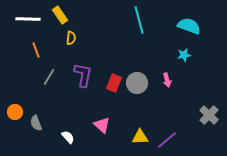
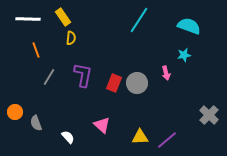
yellow rectangle: moved 3 px right, 2 px down
cyan line: rotated 48 degrees clockwise
pink arrow: moved 1 px left, 7 px up
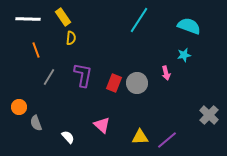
orange circle: moved 4 px right, 5 px up
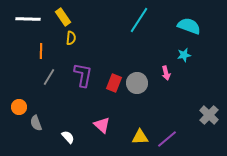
orange line: moved 5 px right, 1 px down; rotated 21 degrees clockwise
purple line: moved 1 px up
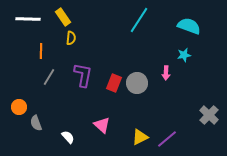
pink arrow: rotated 16 degrees clockwise
yellow triangle: rotated 24 degrees counterclockwise
